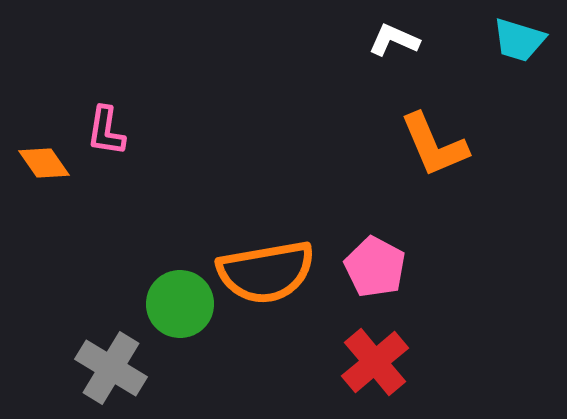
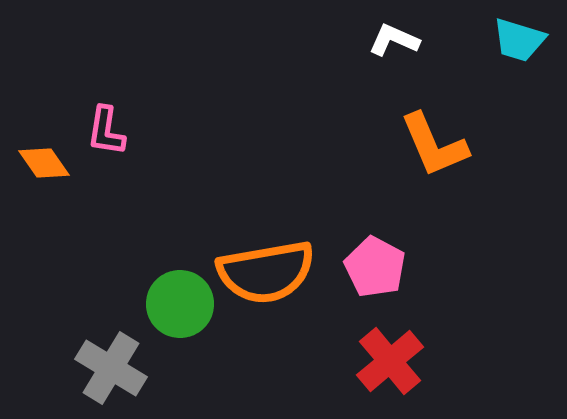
red cross: moved 15 px right, 1 px up
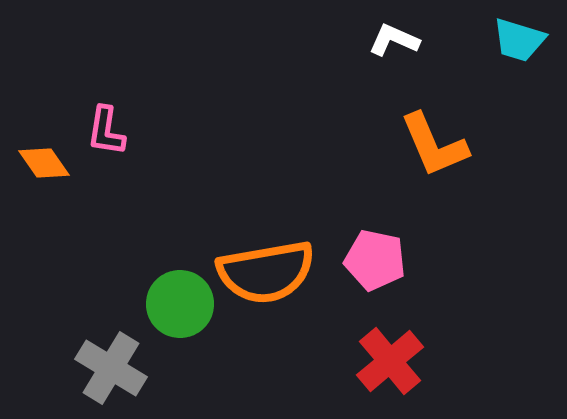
pink pentagon: moved 7 px up; rotated 16 degrees counterclockwise
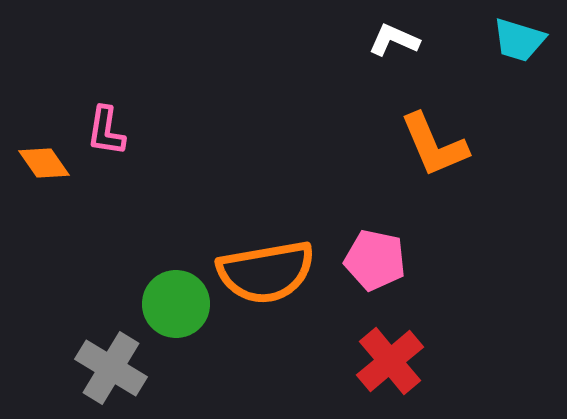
green circle: moved 4 px left
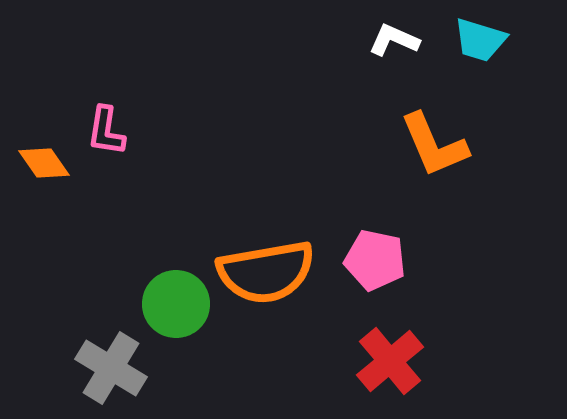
cyan trapezoid: moved 39 px left
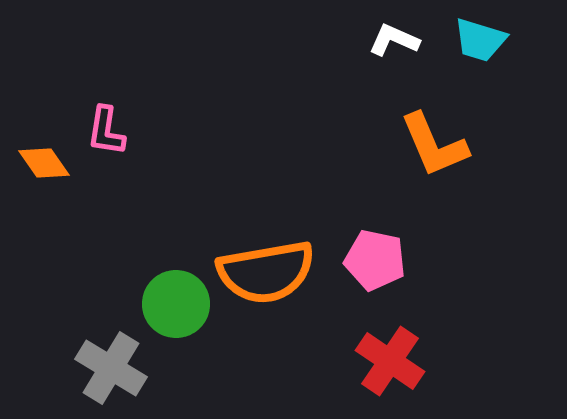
red cross: rotated 16 degrees counterclockwise
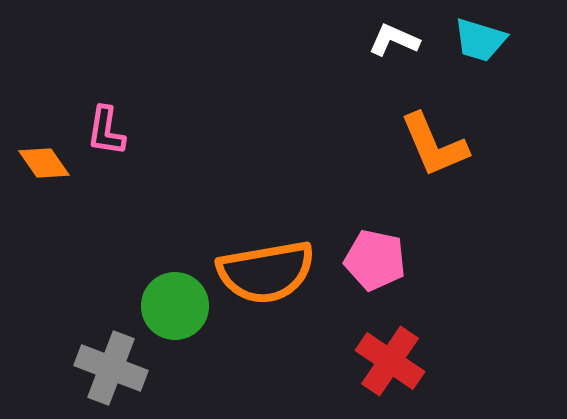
green circle: moved 1 px left, 2 px down
gray cross: rotated 10 degrees counterclockwise
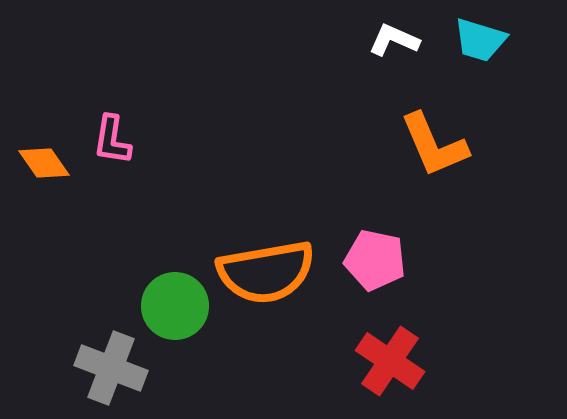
pink L-shape: moved 6 px right, 9 px down
